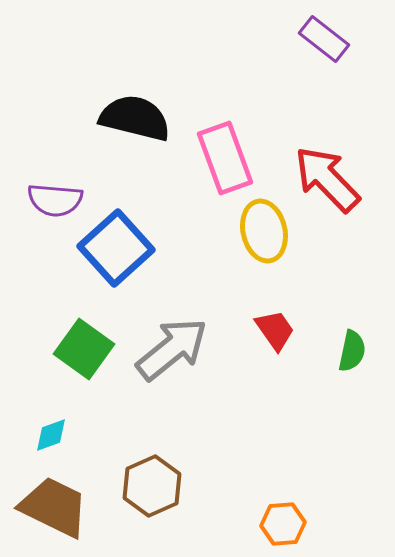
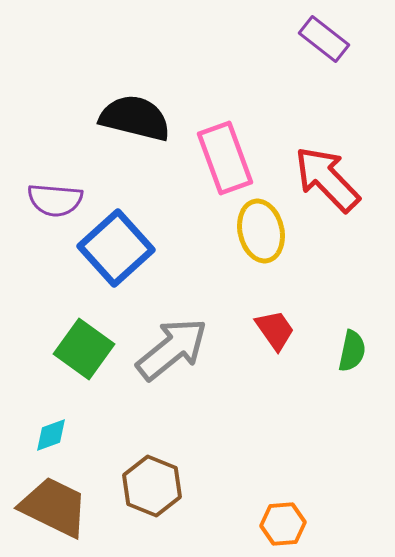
yellow ellipse: moved 3 px left
brown hexagon: rotated 14 degrees counterclockwise
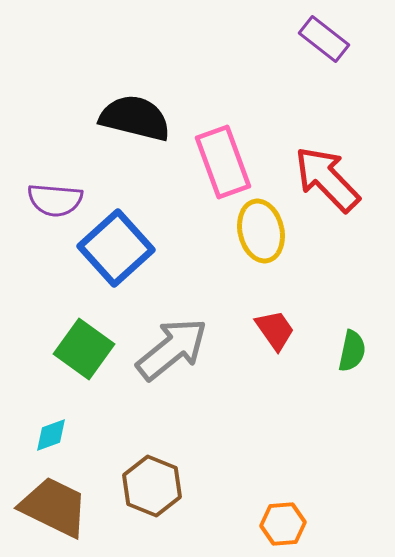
pink rectangle: moved 2 px left, 4 px down
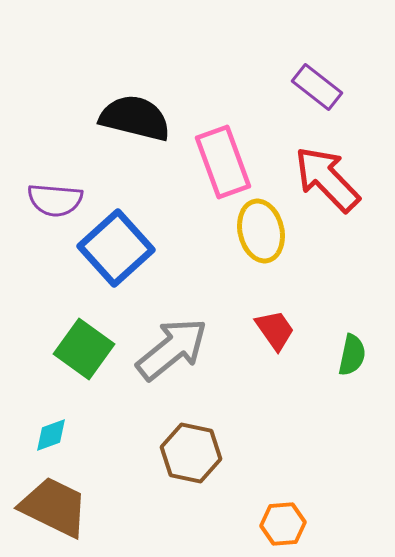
purple rectangle: moved 7 px left, 48 px down
green semicircle: moved 4 px down
brown hexagon: moved 39 px right, 33 px up; rotated 10 degrees counterclockwise
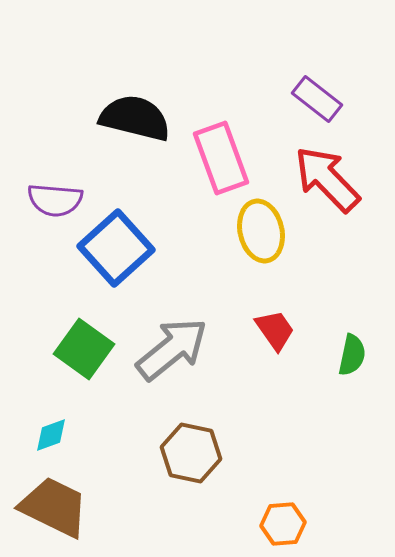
purple rectangle: moved 12 px down
pink rectangle: moved 2 px left, 4 px up
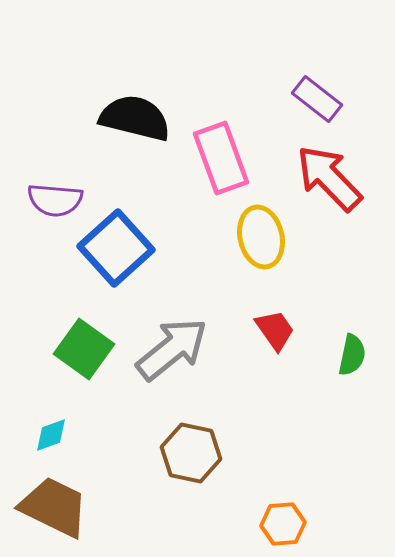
red arrow: moved 2 px right, 1 px up
yellow ellipse: moved 6 px down
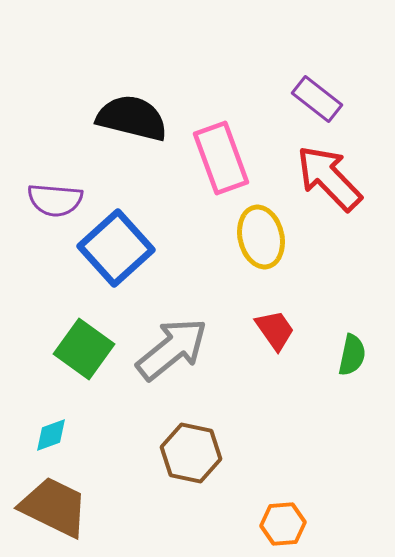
black semicircle: moved 3 px left
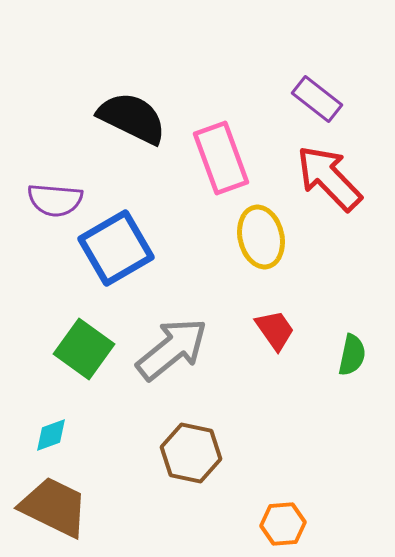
black semicircle: rotated 12 degrees clockwise
blue square: rotated 12 degrees clockwise
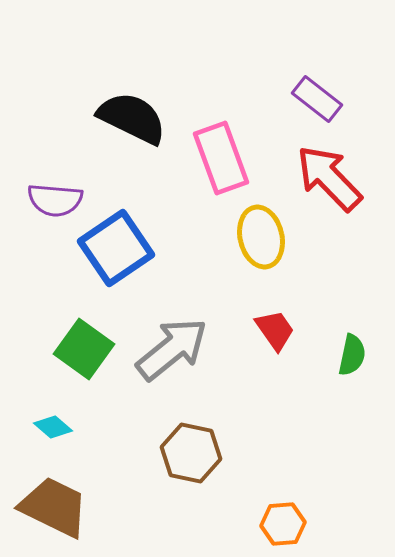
blue square: rotated 4 degrees counterclockwise
cyan diamond: moved 2 px right, 8 px up; rotated 60 degrees clockwise
